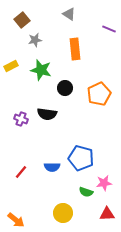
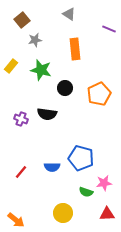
yellow rectangle: rotated 24 degrees counterclockwise
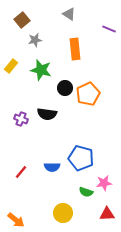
orange pentagon: moved 11 px left
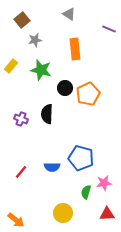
black semicircle: rotated 84 degrees clockwise
green semicircle: rotated 88 degrees clockwise
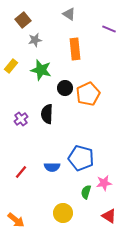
brown square: moved 1 px right
purple cross: rotated 32 degrees clockwise
red triangle: moved 2 px right, 2 px down; rotated 35 degrees clockwise
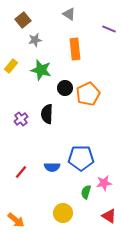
blue pentagon: rotated 15 degrees counterclockwise
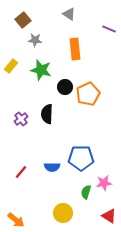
gray star: rotated 16 degrees clockwise
black circle: moved 1 px up
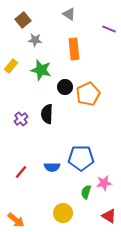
orange rectangle: moved 1 px left
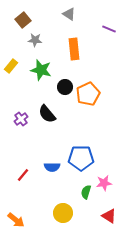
black semicircle: rotated 42 degrees counterclockwise
red line: moved 2 px right, 3 px down
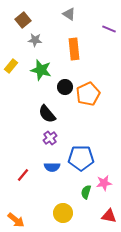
purple cross: moved 29 px right, 19 px down
red triangle: rotated 21 degrees counterclockwise
